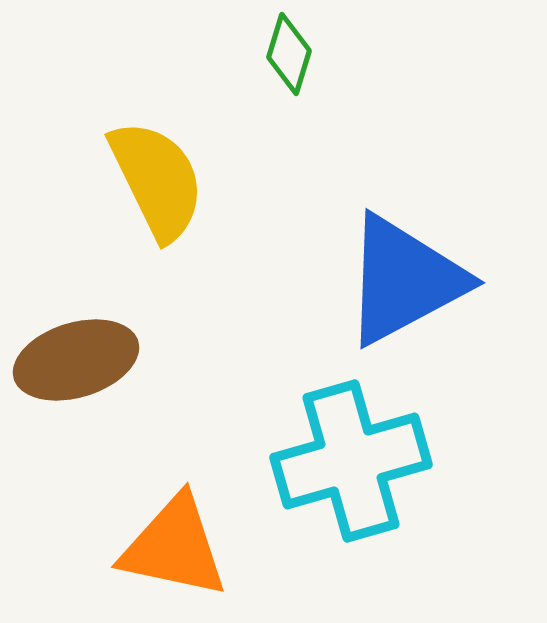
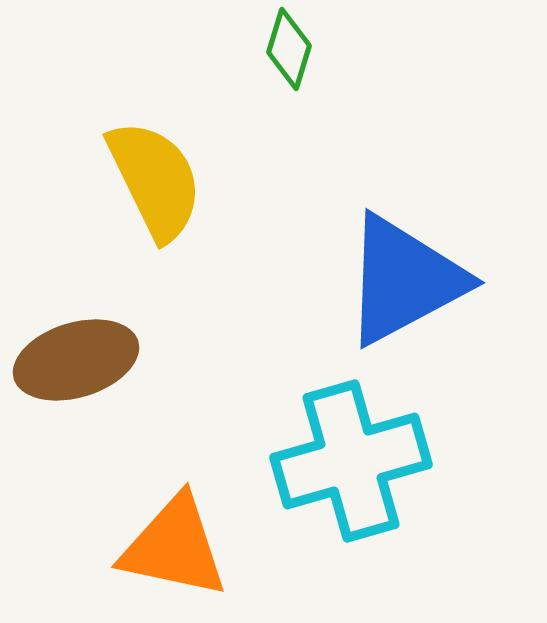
green diamond: moved 5 px up
yellow semicircle: moved 2 px left
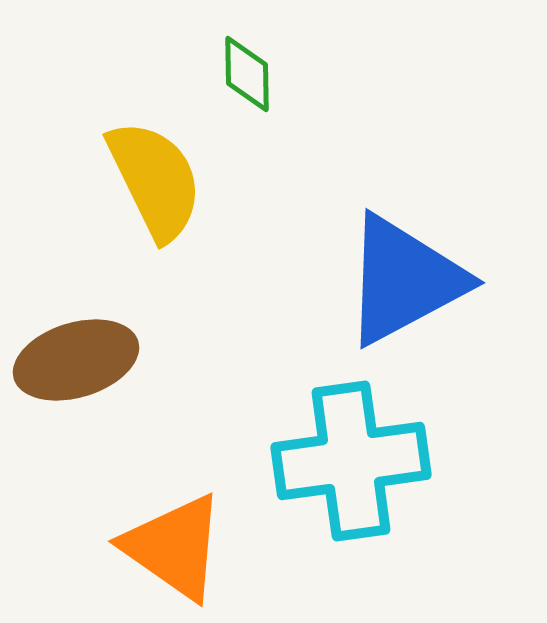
green diamond: moved 42 px left, 25 px down; rotated 18 degrees counterclockwise
cyan cross: rotated 8 degrees clockwise
orange triangle: rotated 23 degrees clockwise
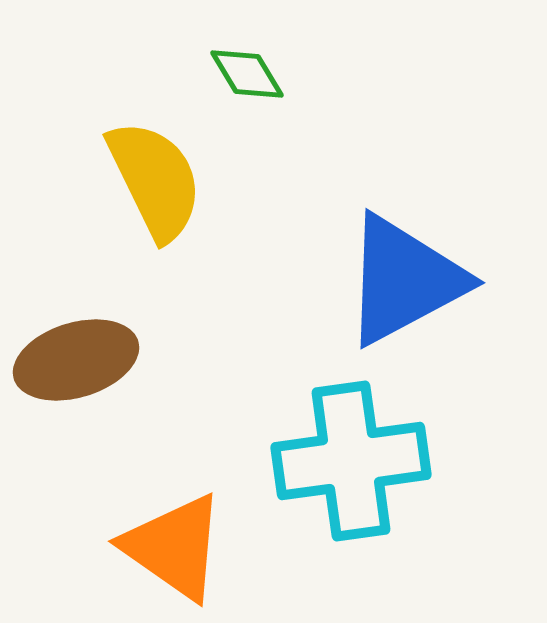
green diamond: rotated 30 degrees counterclockwise
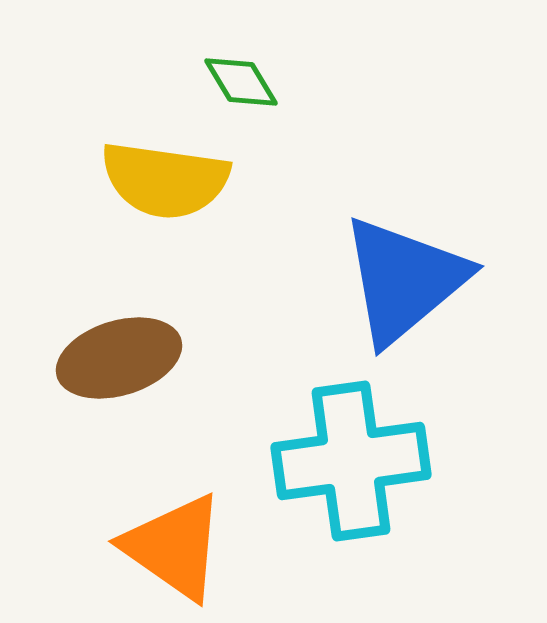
green diamond: moved 6 px left, 8 px down
yellow semicircle: moved 10 px right; rotated 124 degrees clockwise
blue triangle: rotated 12 degrees counterclockwise
brown ellipse: moved 43 px right, 2 px up
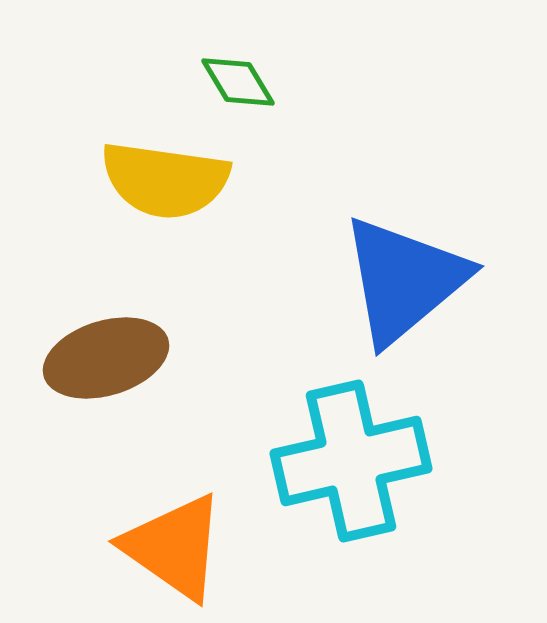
green diamond: moved 3 px left
brown ellipse: moved 13 px left
cyan cross: rotated 5 degrees counterclockwise
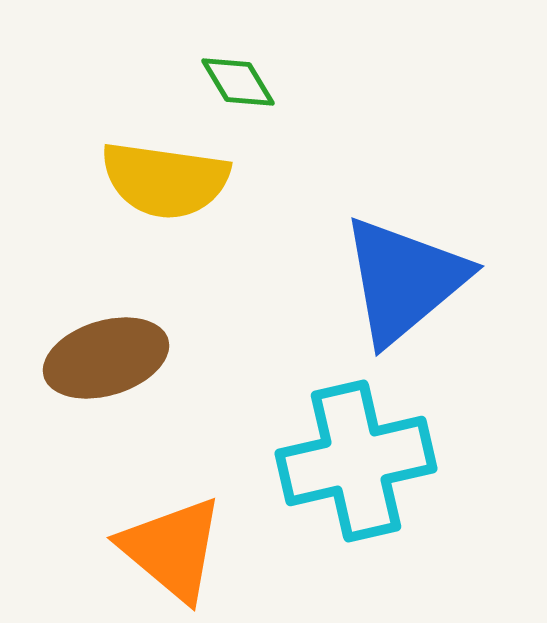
cyan cross: moved 5 px right
orange triangle: moved 2 px left, 2 px down; rotated 5 degrees clockwise
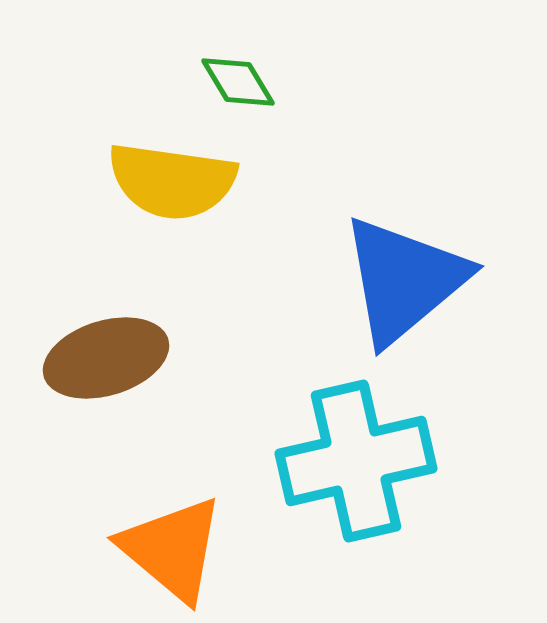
yellow semicircle: moved 7 px right, 1 px down
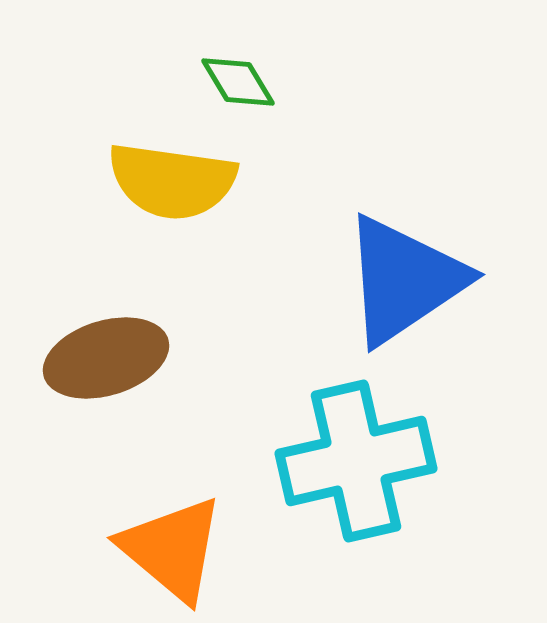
blue triangle: rotated 6 degrees clockwise
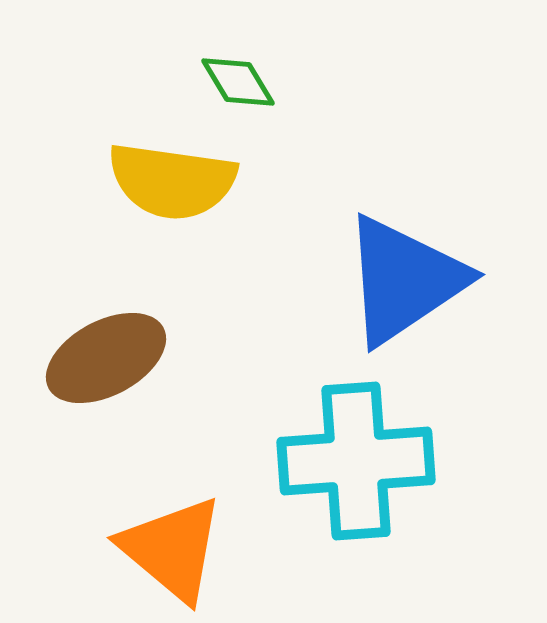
brown ellipse: rotated 11 degrees counterclockwise
cyan cross: rotated 9 degrees clockwise
